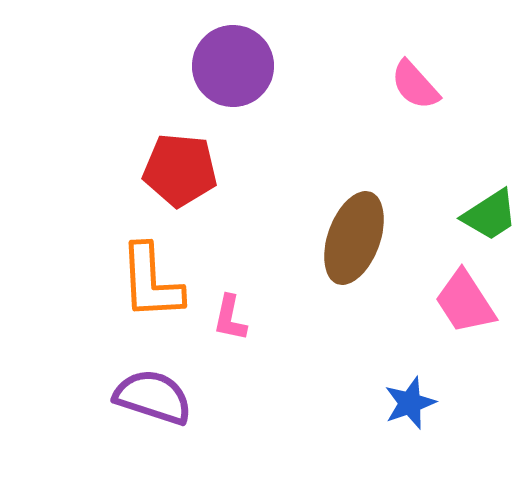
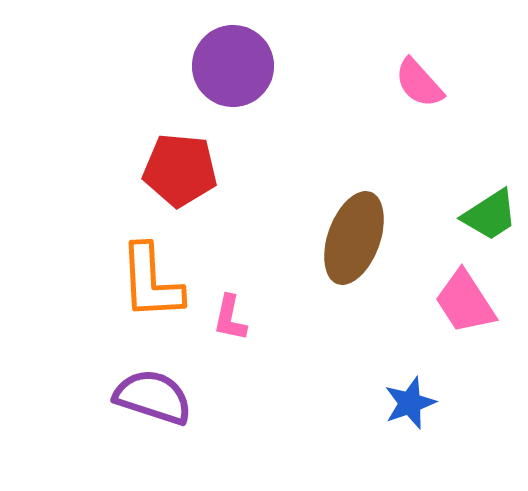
pink semicircle: moved 4 px right, 2 px up
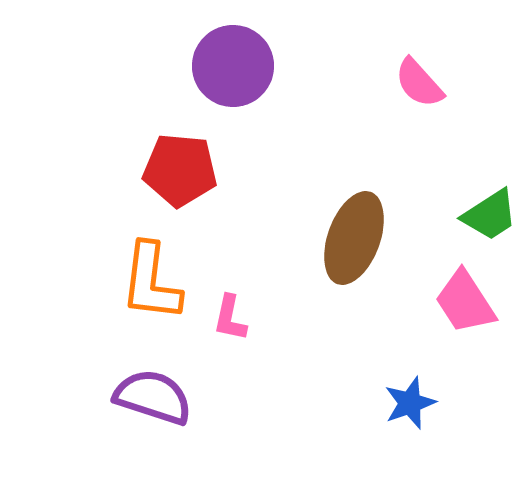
orange L-shape: rotated 10 degrees clockwise
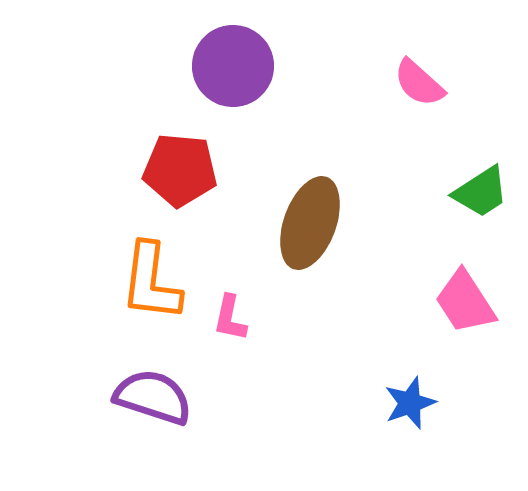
pink semicircle: rotated 6 degrees counterclockwise
green trapezoid: moved 9 px left, 23 px up
brown ellipse: moved 44 px left, 15 px up
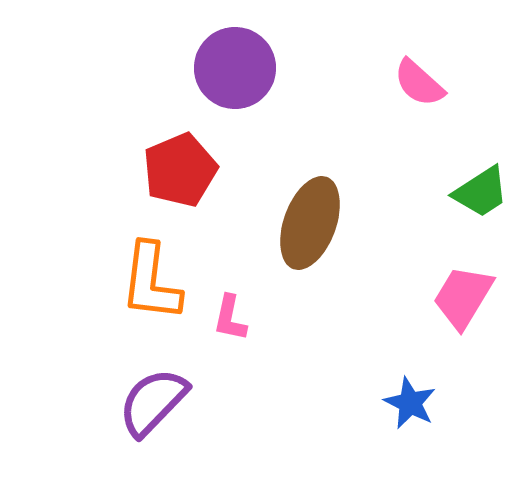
purple circle: moved 2 px right, 2 px down
red pentagon: rotated 28 degrees counterclockwise
pink trapezoid: moved 2 px left, 5 px up; rotated 64 degrees clockwise
purple semicircle: moved 5 px down; rotated 64 degrees counterclockwise
blue star: rotated 26 degrees counterclockwise
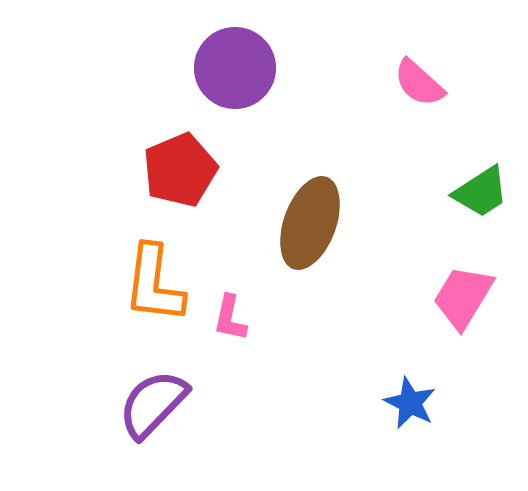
orange L-shape: moved 3 px right, 2 px down
purple semicircle: moved 2 px down
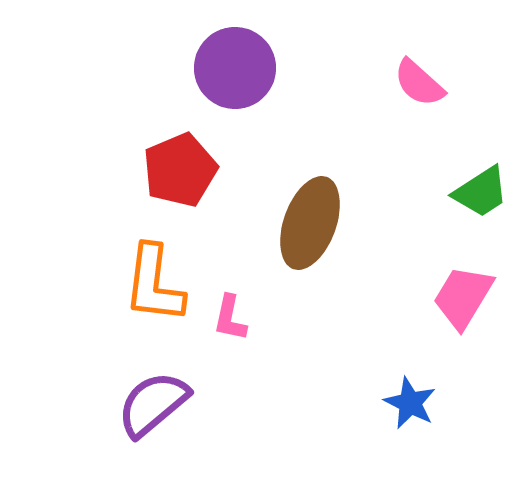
purple semicircle: rotated 6 degrees clockwise
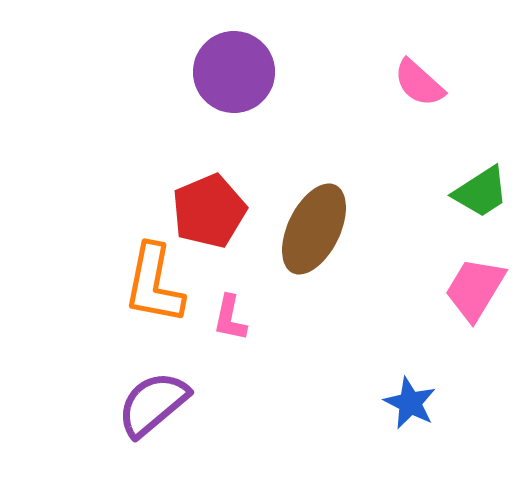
purple circle: moved 1 px left, 4 px down
red pentagon: moved 29 px right, 41 px down
brown ellipse: moved 4 px right, 6 px down; rotated 6 degrees clockwise
orange L-shape: rotated 4 degrees clockwise
pink trapezoid: moved 12 px right, 8 px up
